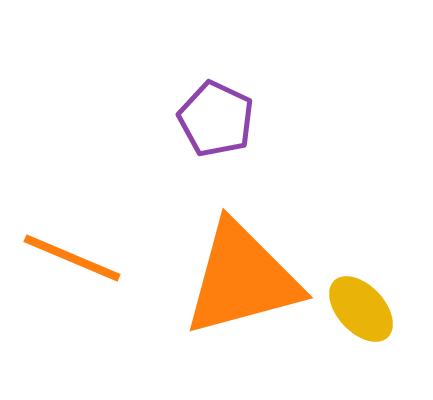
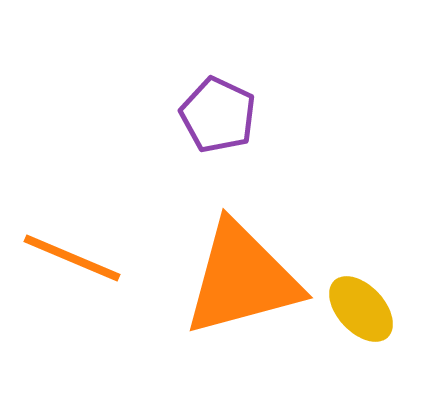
purple pentagon: moved 2 px right, 4 px up
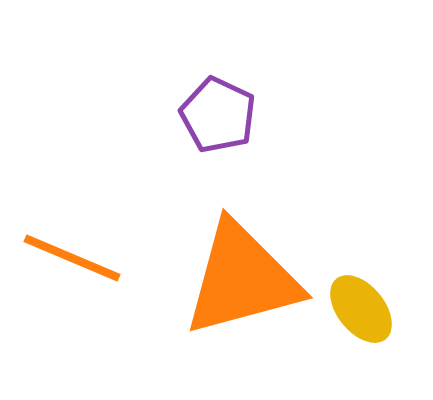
yellow ellipse: rotated 4 degrees clockwise
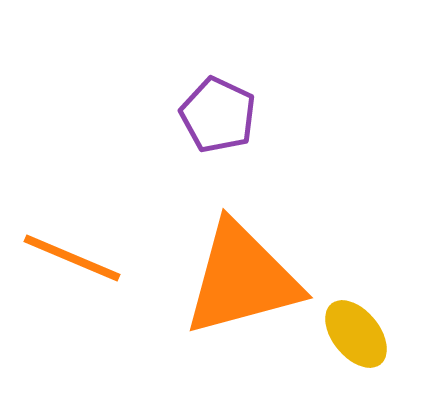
yellow ellipse: moved 5 px left, 25 px down
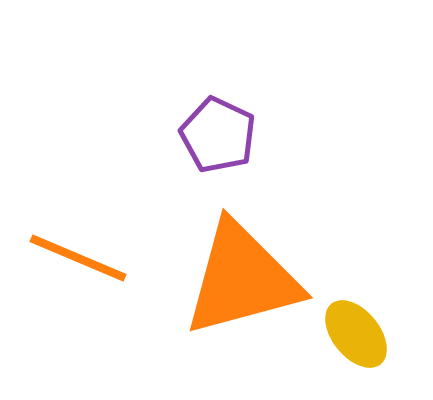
purple pentagon: moved 20 px down
orange line: moved 6 px right
